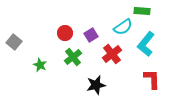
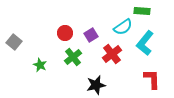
cyan L-shape: moved 1 px left, 1 px up
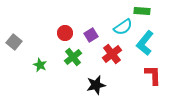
red L-shape: moved 1 px right, 4 px up
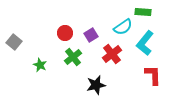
green rectangle: moved 1 px right, 1 px down
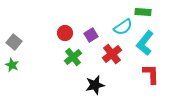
green star: moved 28 px left
red L-shape: moved 2 px left, 1 px up
black star: moved 1 px left
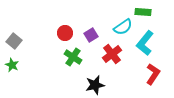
gray square: moved 1 px up
green cross: rotated 18 degrees counterclockwise
red L-shape: moved 2 px right; rotated 35 degrees clockwise
